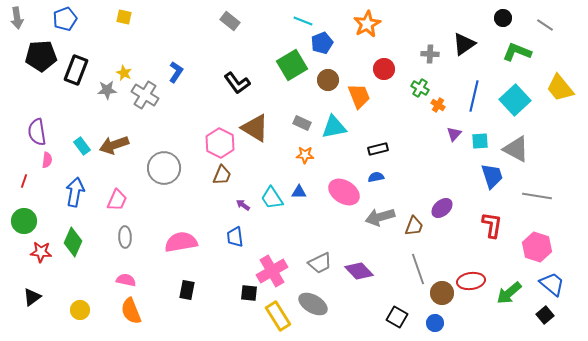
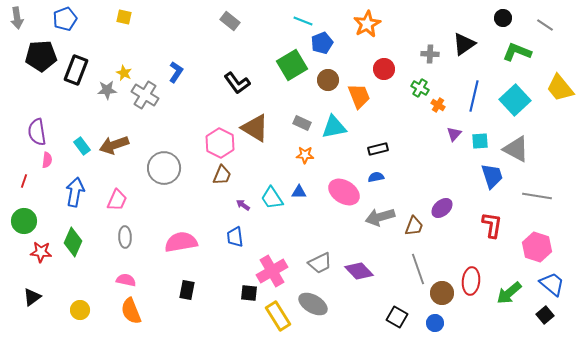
red ellipse at (471, 281): rotated 76 degrees counterclockwise
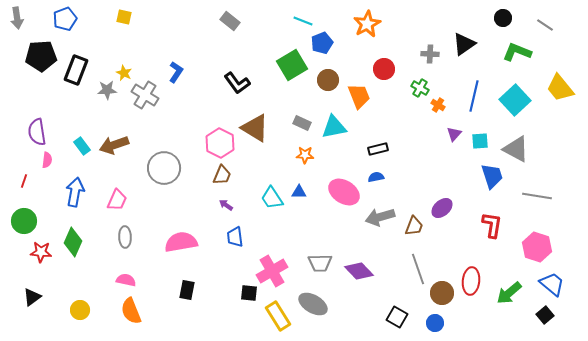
purple arrow at (243, 205): moved 17 px left
gray trapezoid at (320, 263): rotated 25 degrees clockwise
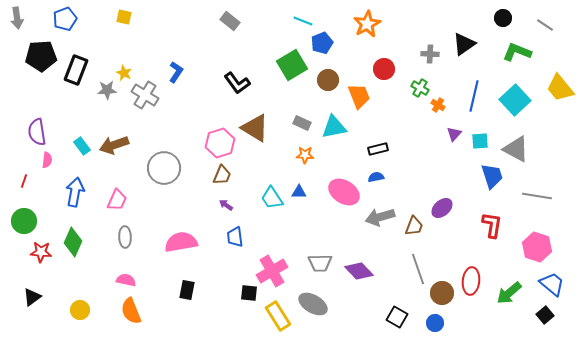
pink hexagon at (220, 143): rotated 16 degrees clockwise
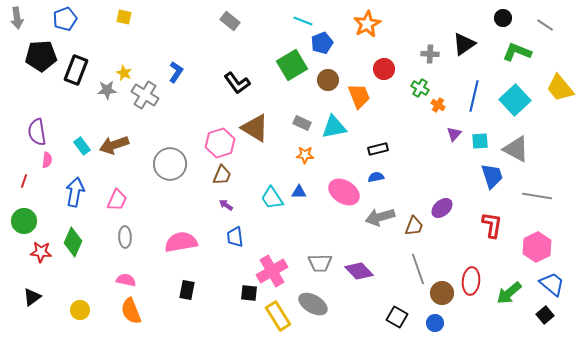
gray circle at (164, 168): moved 6 px right, 4 px up
pink hexagon at (537, 247): rotated 16 degrees clockwise
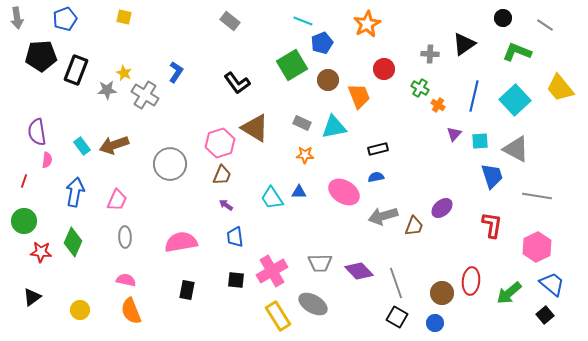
gray arrow at (380, 217): moved 3 px right, 1 px up
gray line at (418, 269): moved 22 px left, 14 px down
black square at (249, 293): moved 13 px left, 13 px up
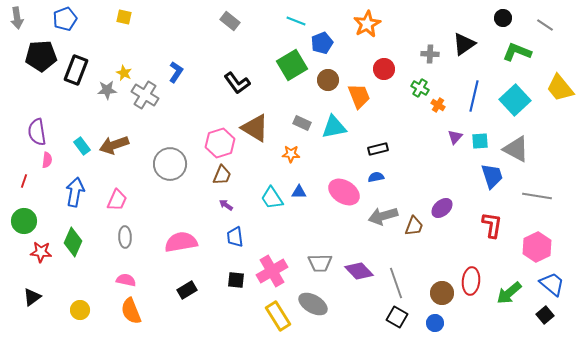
cyan line at (303, 21): moved 7 px left
purple triangle at (454, 134): moved 1 px right, 3 px down
orange star at (305, 155): moved 14 px left, 1 px up
black rectangle at (187, 290): rotated 48 degrees clockwise
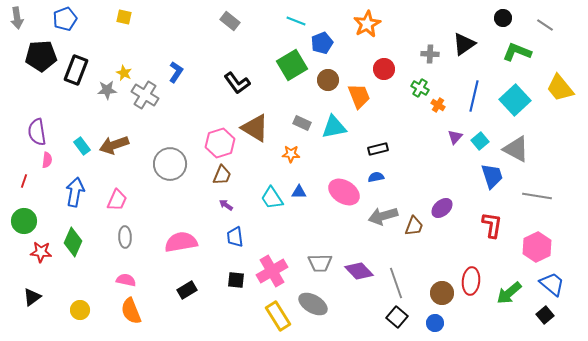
cyan square at (480, 141): rotated 36 degrees counterclockwise
black square at (397, 317): rotated 10 degrees clockwise
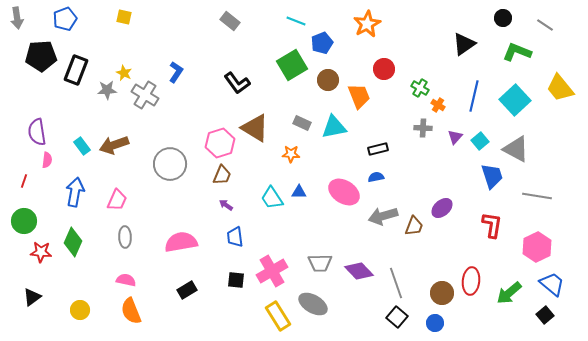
gray cross at (430, 54): moved 7 px left, 74 px down
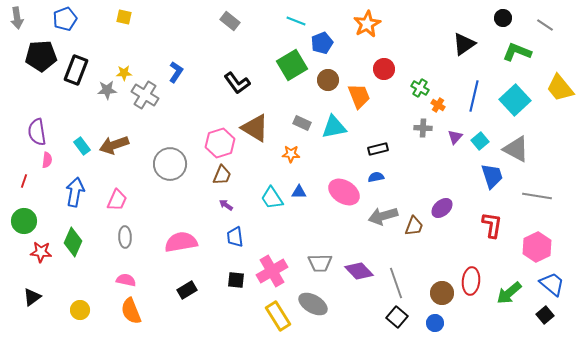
yellow star at (124, 73): rotated 28 degrees counterclockwise
